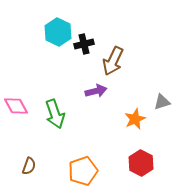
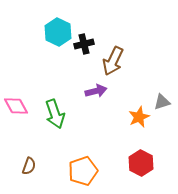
orange star: moved 4 px right, 2 px up
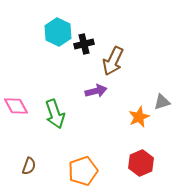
red hexagon: rotated 10 degrees clockwise
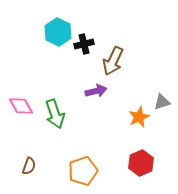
pink diamond: moved 5 px right
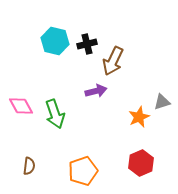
cyan hexagon: moved 3 px left, 9 px down; rotated 12 degrees counterclockwise
black cross: moved 3 px right
brown semicircle: rotated 12 degrees counterclockwise
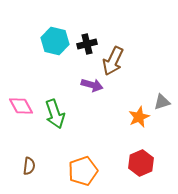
purple arrow: moved 4 px left, 6 px up; rotated 30 degrees clockwise
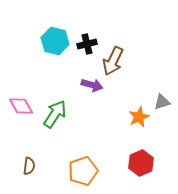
green arrow: rotated 128 degrees counterclockwise
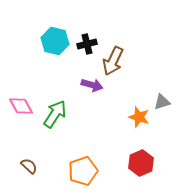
orange star: rotated 30 degrees counterclockwise
brown semicircle: rotated 54 degrees counterclockwise
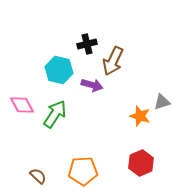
cyan hexagon: moved 4 px right, 29 px down
pink diamond: moved 1 px right, 1 px up
orange star: moved 1 px right, 1 px up
brown semicircle: moved 9 px right, 10 px down
orange pentagon: rotated 16 degrees clockwise
